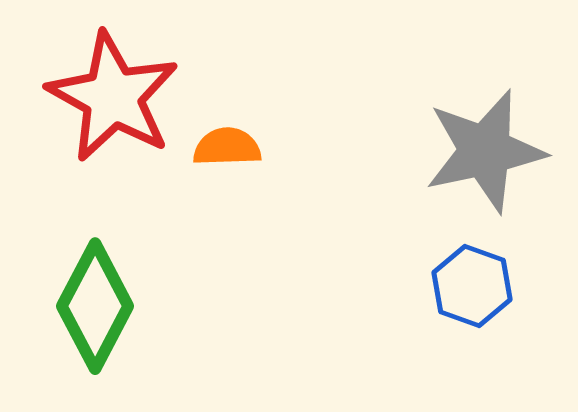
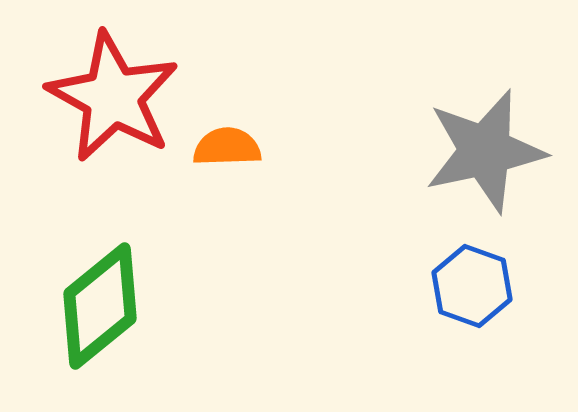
green diamond: moved 5 px right; rotated 23 degrees clockwise
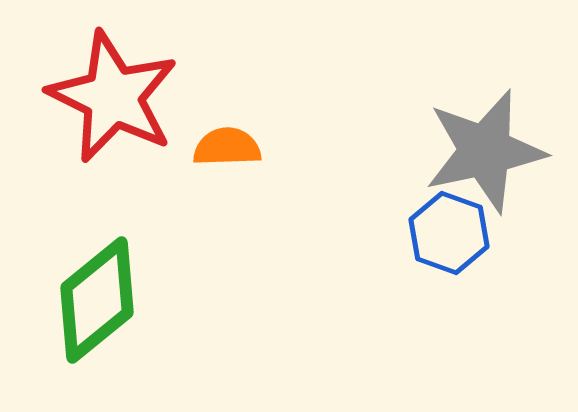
red star: rotated 3 degrees counterclockwise
blue hexagon: moved 23 px left, 53 px up
green diamond: moved 3 px left, 6 px up
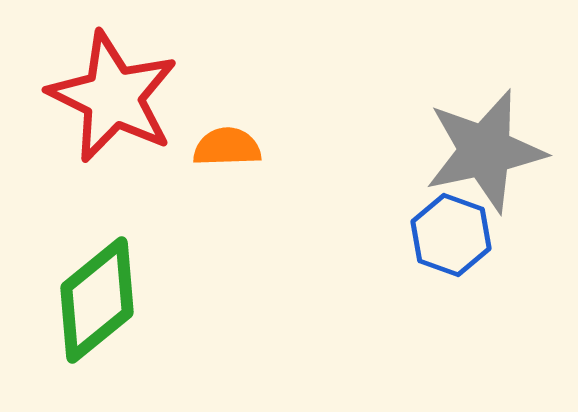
blue hexagon: moved 2 px right, 2 px down
